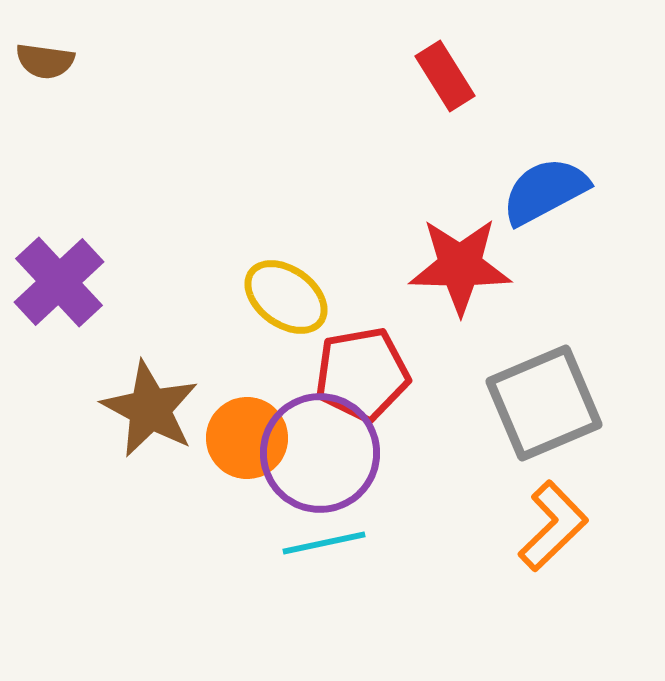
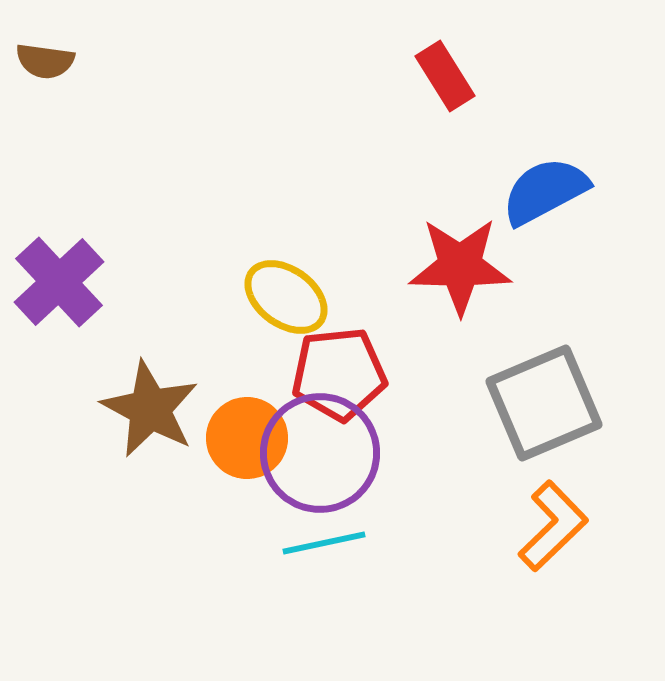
red pentagon: moved 23 px left; rotated 4 degrees clockwise
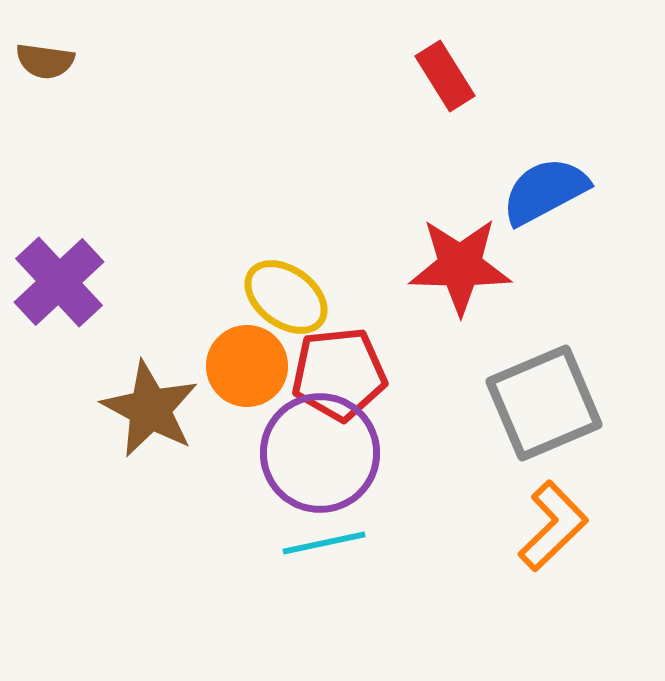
orange circle: moved 72 px up
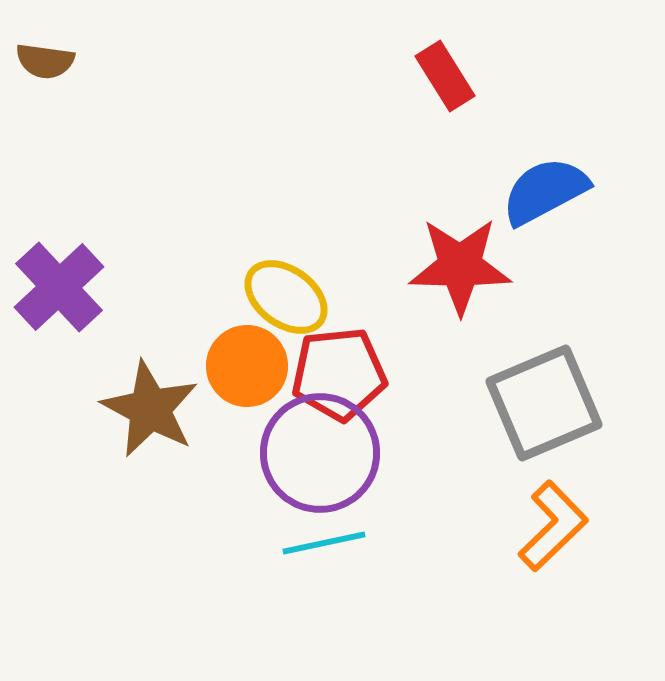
purple cross: moved 5 px down
